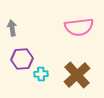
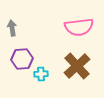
brown cross: moved 9 px up
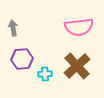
gray arrow: moved 1 px right
cyan cross: moved 4 px right
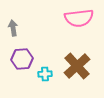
pink semicircle: moved 9 px up
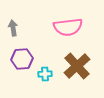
pink semicircle: moved 11 px left, 9 px down
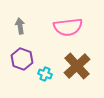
gray arrow: moved 7 px right, 2 px up
purple hexagon: rotated 25 degrees clockwise
cyan cross: rotated 24 degrees clockwise
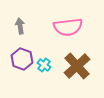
cyan cross: moved 1 px left, 9 px up; rotated 16 degrees clockwise
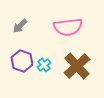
gray arrow: rotated 126 degrees counterclockwise
purple hexagon: moved 2 px down
cyan cross: rotated 16 degrees clockwise
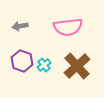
gray arrow: rotated 35 degrees clockwise
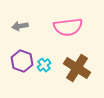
brown cross: moved 2 px down; rotated 16 degrees counterclockwise
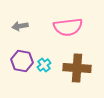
purple hexagon: rotated 10 degrees counterclockwise
brown cross: rotated 28 degrees counterclockwise
